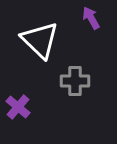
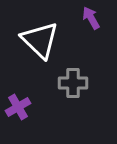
gray cross: moved 2 px left, 2 px down
purple cross: rotated 20 degrees clockwise
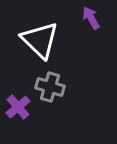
gray cross: moved 23 px left, 4 px down; rotated 16 degrees clockwise
purple cross: rotated 10 degrees counterclockwise
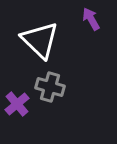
purple arrow: moved 1 px down
purple cross: moved 1 px left, 3 px up
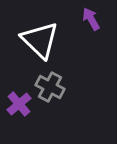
gray cross: rotated 12 degrees clockwise
purple cross: moved 2 px right
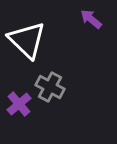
purple arrow: rotated 20 degrees counterclockwise
white triangle: moved 13 px left
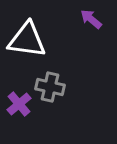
white triangle: rotated 36 degrees counterclockwise
gray cross: rotated 16 degrees counterclockwise
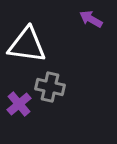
purple arrow: rotated 10 degrees counterclockwise
white triangle: moved 5 px down
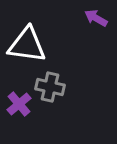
purple arrow: moved 5 px right, 1 px up
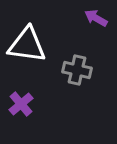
gray cross: moved 27 px right, 17 px up
purple cross: moved 2 px right
